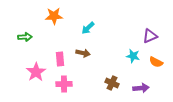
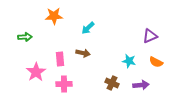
cyan star: moved 4 px left, 5 px down
purple arrow: moved 3 px up
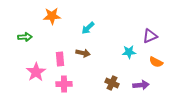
orange star: moved 2 px left
cyan star: moved 9 px up; rotated 16 degrees counterclockwise
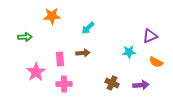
brown arrow: rotated 16 degrees counterclockwise
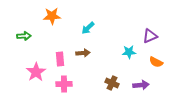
green arrow: moved 1 px left, 1 px up
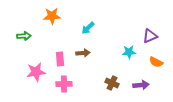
pink star: rotated 24 degrees clockwise
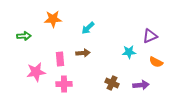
orange star: moved 1 px right, 3 px down
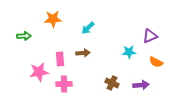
pink star: moved 3 px right
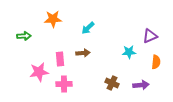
orange semicircle: rotated 112 degrees counterclockwise
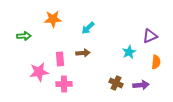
cyan star: rotated 24 degrees counterclockwise
brown cross: moved 4 px right
